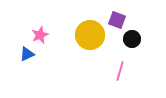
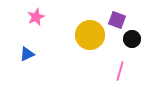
pink star: moved 4 px left, 18 px up
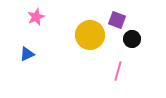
pink line: moved 2 px left
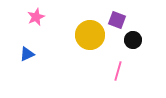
black circle: moved 1 px right, 1 px down
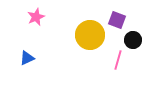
blue triangle: moved 4 px down
pink line: moved 11 px up
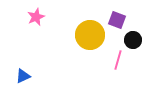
blue triangle: moved 4 px left, 18 px down
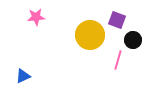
pink star: rotated 18 degrees clockwise
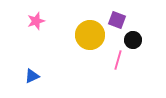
pink star: moved 4 px down; rotated 12 degrees counterclockwise
blue triangle: moved 9 px right
